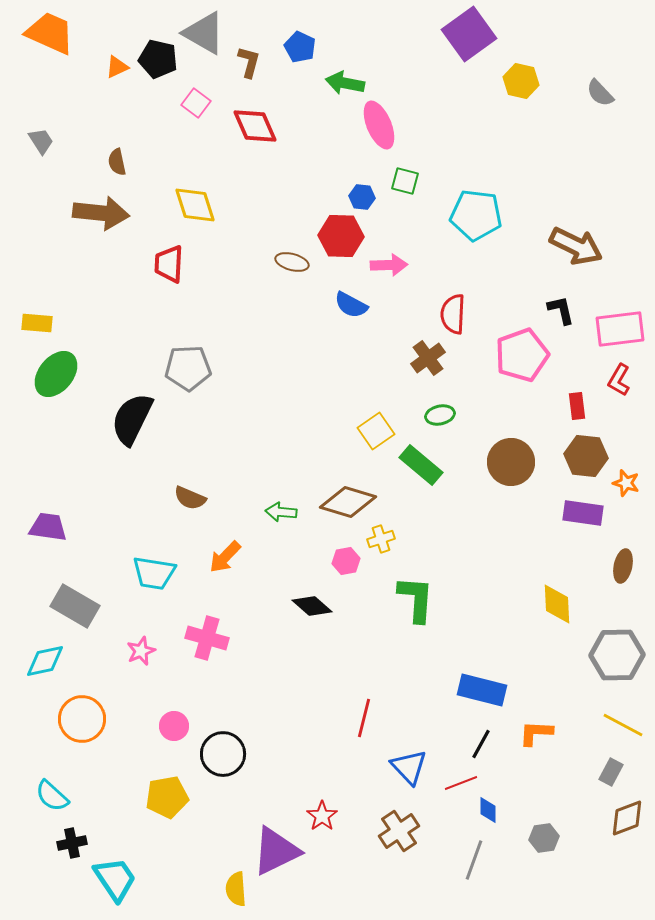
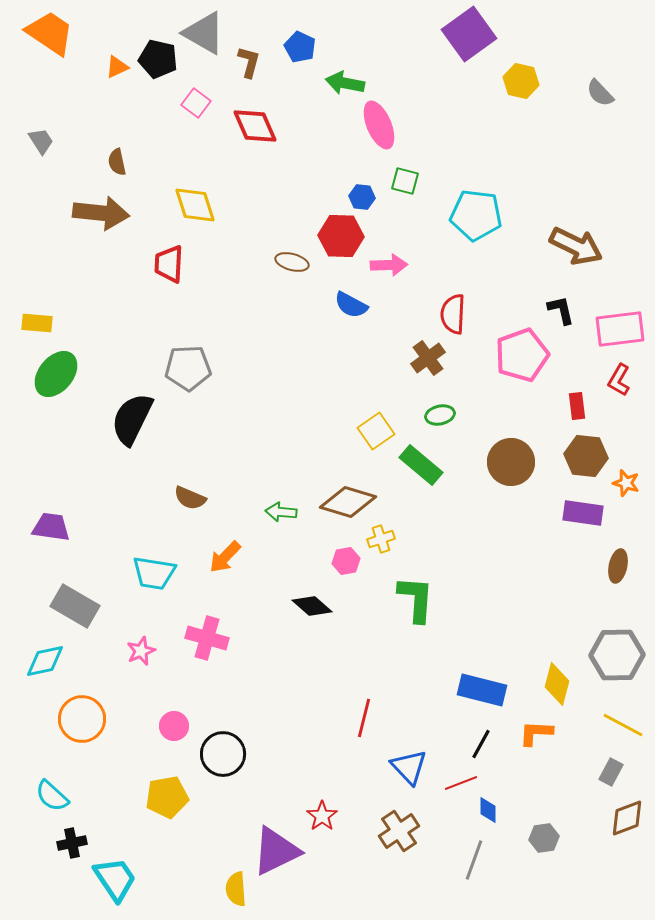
orange trapezoid at (50, 33): rotated 10 degrees clockwise
purple trapezoid at (48, 527): moved 3 px right
brown ellipse at (623, 566): moved 5 px left
yellow diamond at (557, 604): moved 80 px down; rotated 18 degrees clockwise
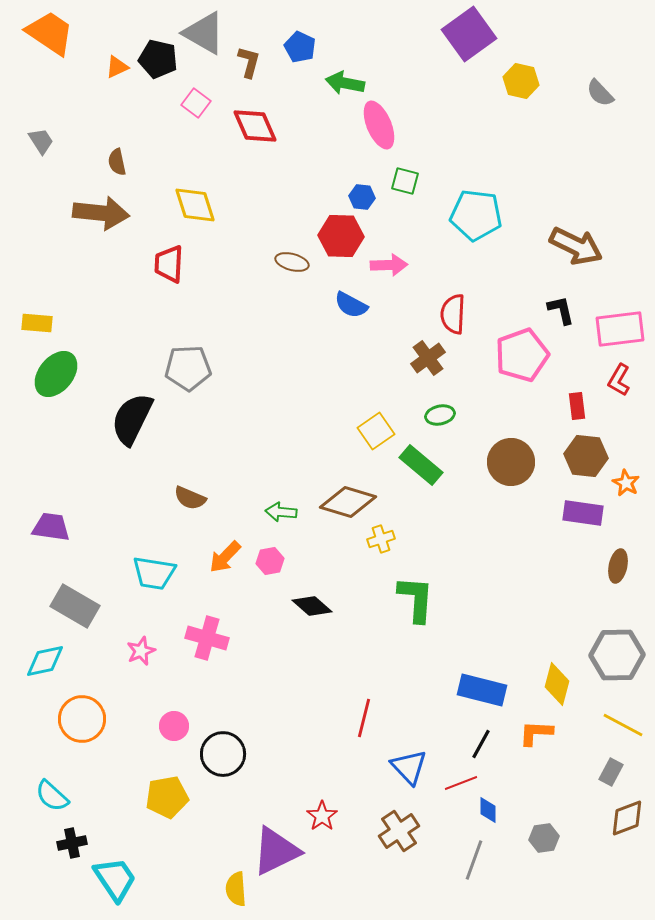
orange star at (626, 483): rotated 12 degrees clockwise
pink hexagon at (346, 561): moved 76 px left
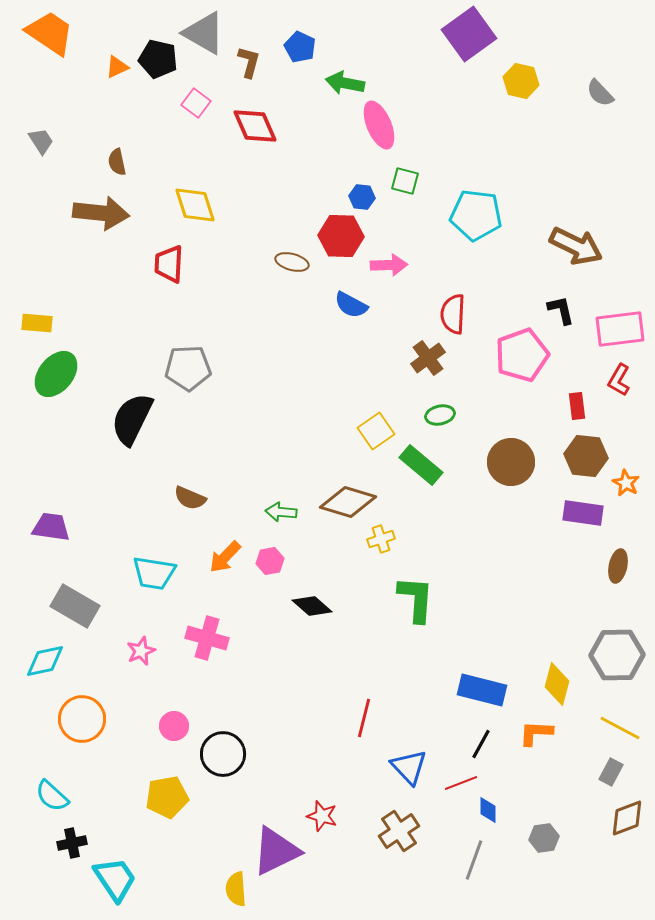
yellow line at (623, 725): moved 3 px left, 3 px down
red star at (322, 816): rotated 20 degrees counterclockwise
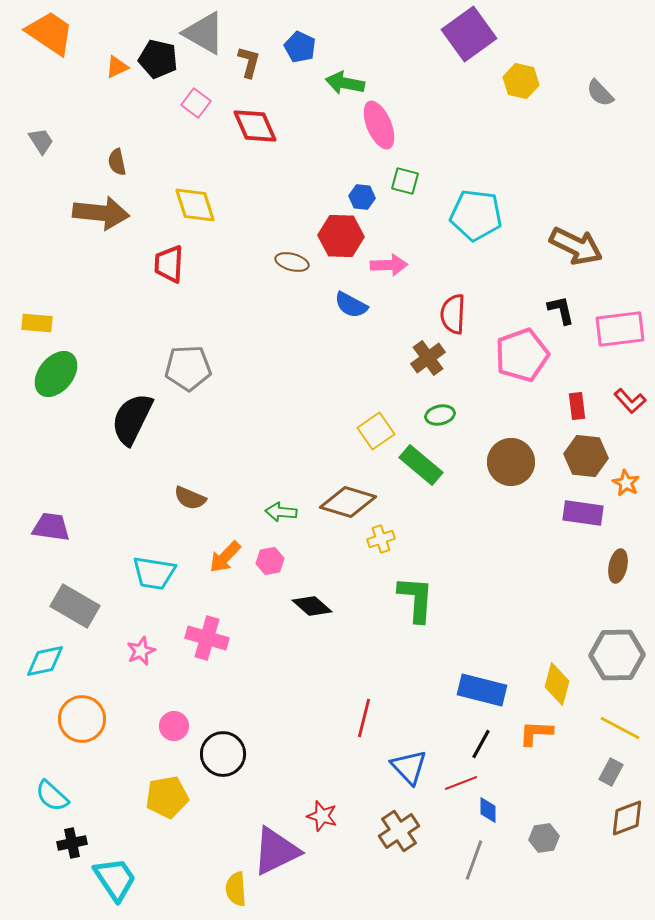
red L-shape at (619, 380): moved 11 px right, 21 px down; rotated 72 degrees counterclockwise
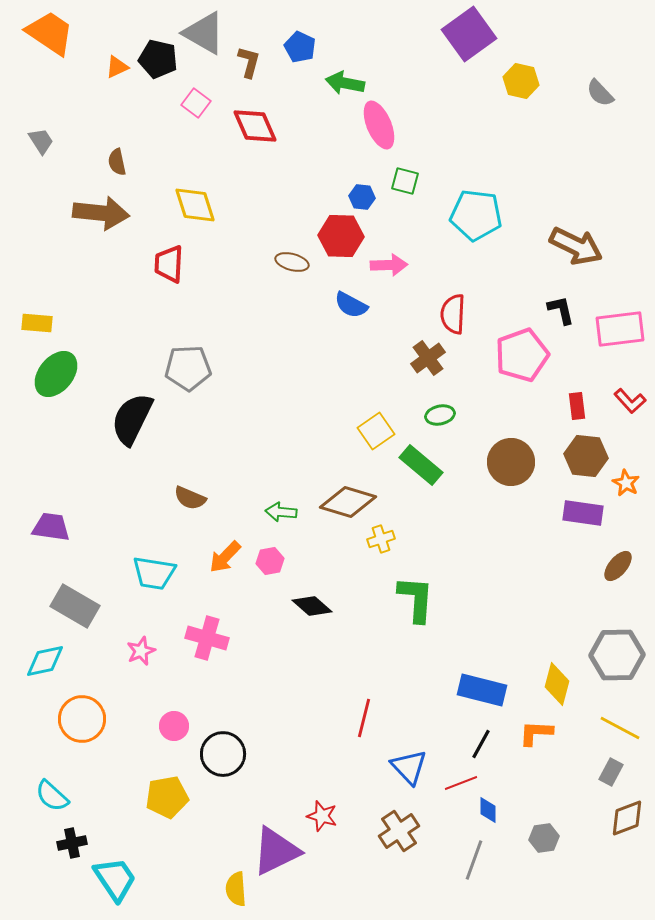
brown ellipse at (618, 566): rotated 28 degrees clockwise
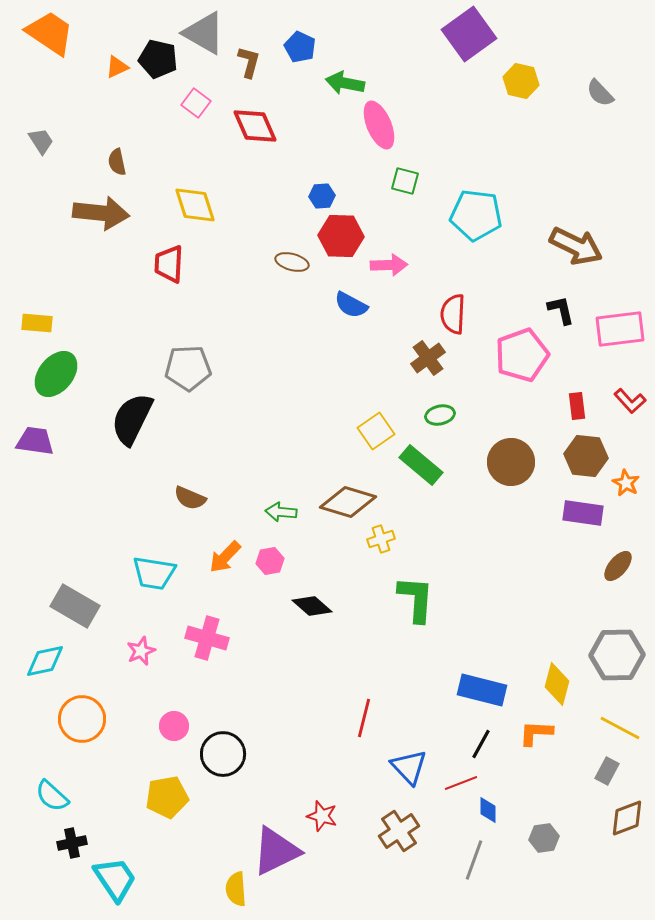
blue hexagon at (362, 197): moved 40 px left, 1 px up; rotated 10 degrees counterclockwise
purple trapezoid at (51, 527): moved 16 px left, 86 px up
gray rectangle at (611, 772): moved 4 px left, 1 px up
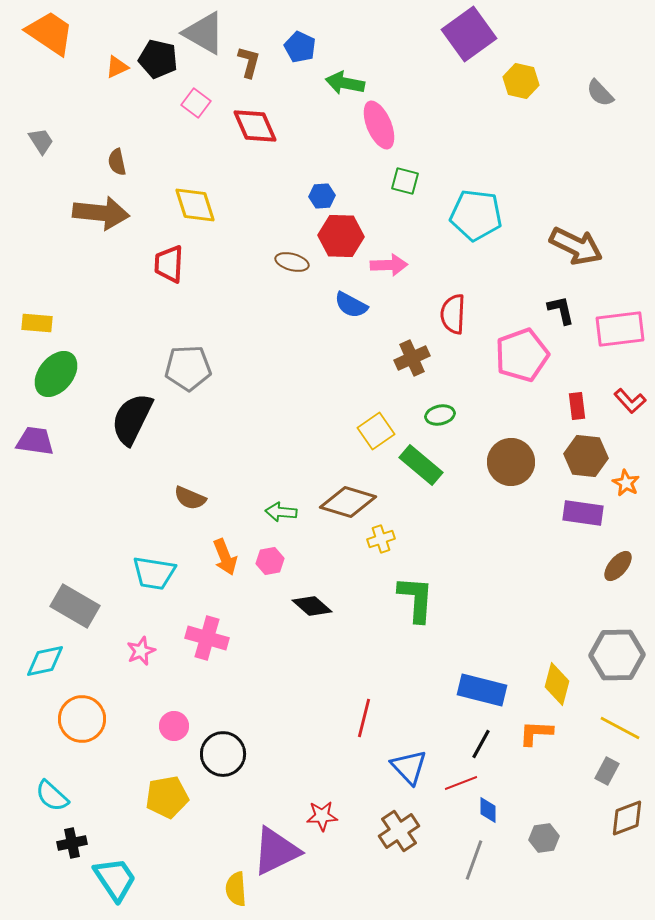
brown cross at (428, 358): moved 16 px left; rotated 12 degrees clockwise
orange arrow at (225, 557): rotated 66 degrees counterclockwise
red star at (322, 816): rotated 20 degrees counterclockwise
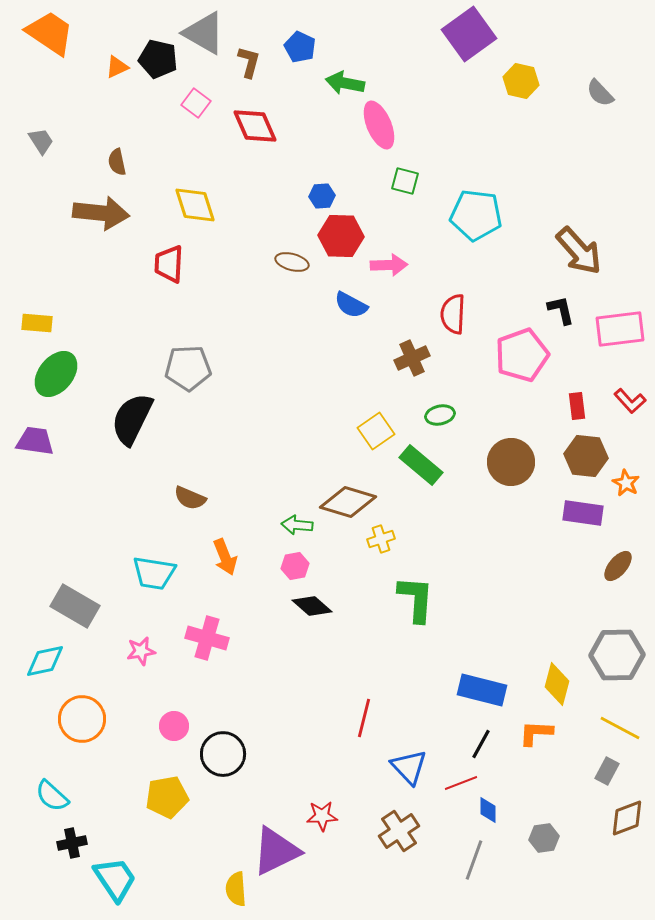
brown arrow at (576, 246): moved 3 px right, 5 px down; rotated 22 degrees clockwise
green arrow at (281, 512): moved 16 px right, 13 px down
pink hexagon at (270, 561): moved 25 px right, 5 px down
pink star at (141, 651): rotated 12 degrees clockwise
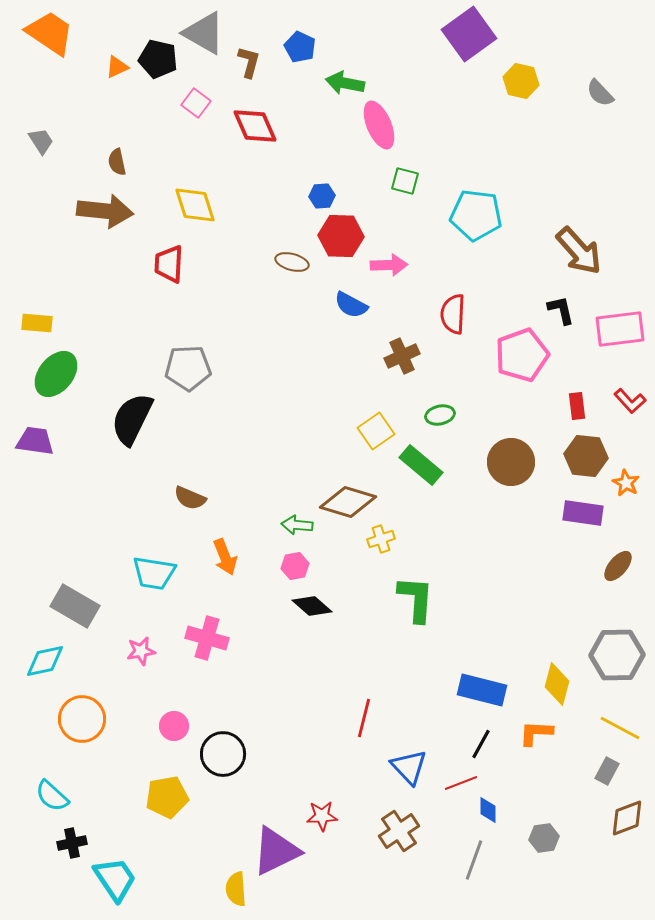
brown arrow at (101, 213): moved 4 px right, 2 px up
brown cross at (412, 358): moved 10 px left, 2 px up
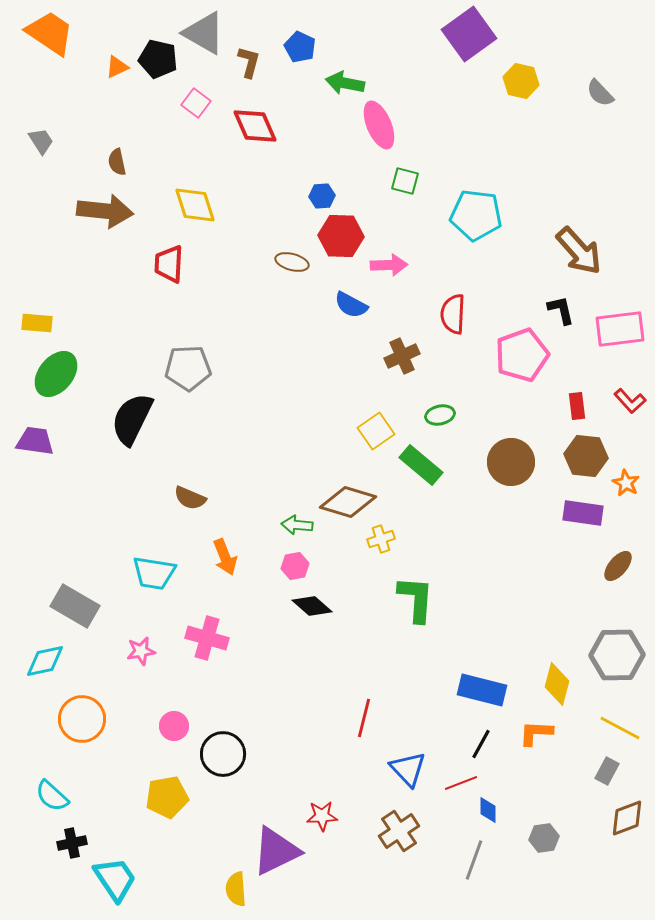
blue triangle at (409, 767): moved 1 px left, 2 px down
